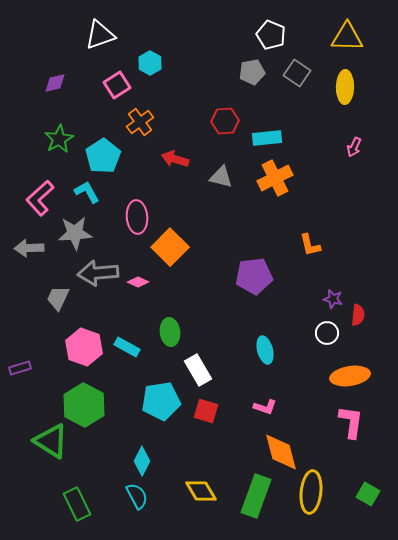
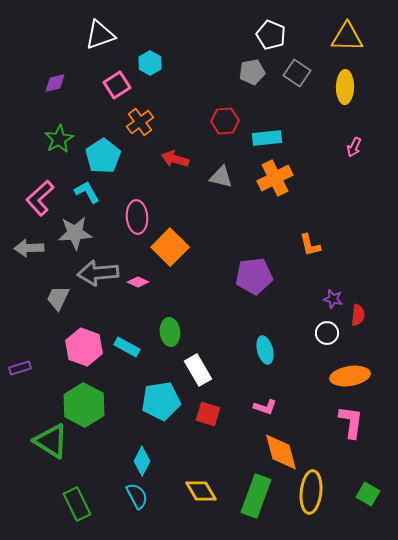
red square at (206, 411): moved 2 px right, 3 px down
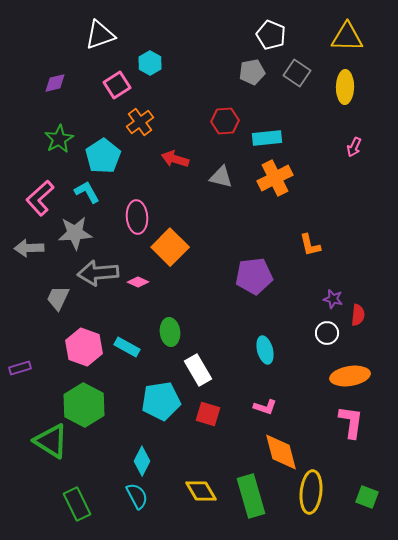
green square at (368, 494): moved 1 px left, 3 px down; rotated 10 degrees counterclockwise
green rectangle at (256, 496): moved 5 px left; rotated 36 degrees counterclockwise
